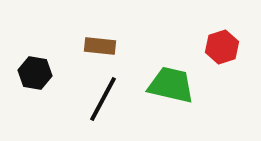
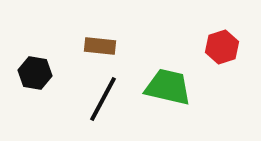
green trapezoid: moved 3 px left, 2 px down
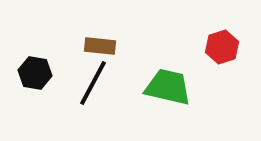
black line: moved 10 px left, 16 px up
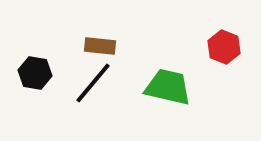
red hexagon: moved 2 px right; rotated 20 degrees counterclockwise
black line: rotated 12 degrees clockwise
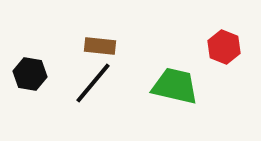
black hexagon: moved 5 px left, 1 px down
green trapezoid: moved 7 px right, 1 px up
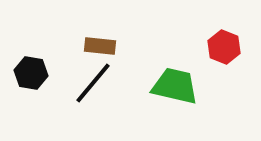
black hexagon: moved 1 px right, 1 px up
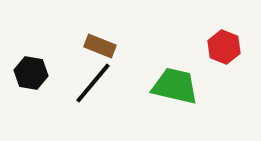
brown rectangle: rotated 16 degrees clockwise
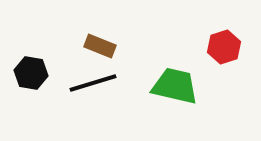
red hexagon: rotated 20 degrees clockwise
black line: rotated 33 degrees clockwise
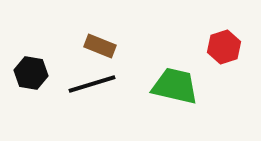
black line: moved 1 px left, 1 px down
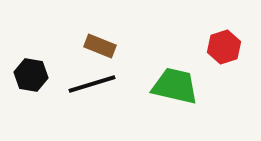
black hexagon: moved 2 px down
